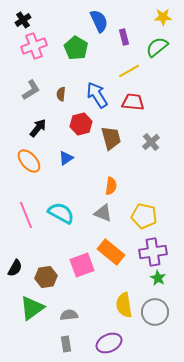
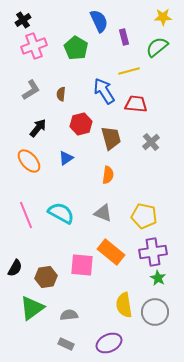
yellow line: rotated 15 degrees clockwise
blue arrow: moved 7 px right, 4 px up
red trapezoid: moved 3 px right, 2 px down
orange semicircle: moved 3 px left, 11 px up
pink square: rotated 25 degrees clockwise
gray rectangle: rotated 56 degrees counterclockwise
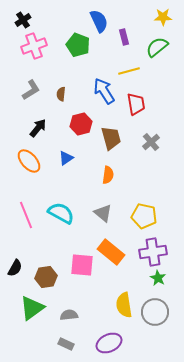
green pentagon: moved 2 px right, 3 px up; rotated 10 degrees counterclockwise
red trapezoid: rotated 75 degrees clockwise
gray triangle: rotated 18 degrees clockwise
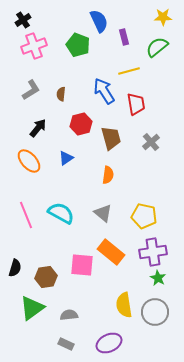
black semicircle: rotated 12 degrees counterclockwise
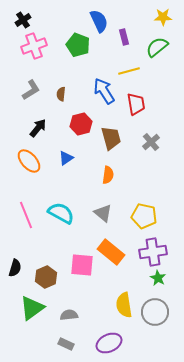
brown hexagon: rotated 15 degrees counterclockwise
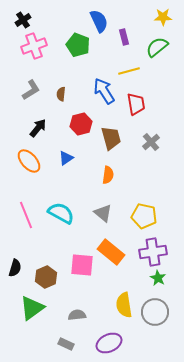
gray semicircle: moved 8 px right
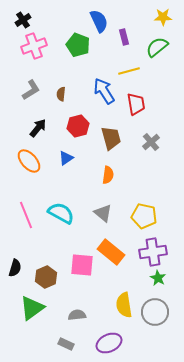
red hexagon: moved 3 px left, 2 px down
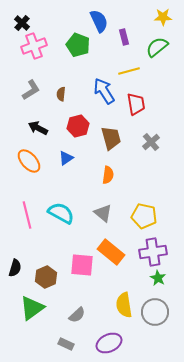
black cross: moved 1 px left, 3 px down; rotated 14 degrees counterclockwise
black arrow: rotated 102 degrees counterclockwise
pink line: moved 1 px right; rotated 8 degrees clockwise
gray semicircle: rotated 144 degrees clockwise
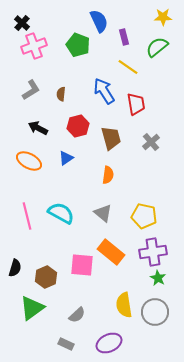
yellow line: moved 1 px left, 4 px up; rotated 50 degrees clockwise
orange ellipse: rotated 20 degrees counterclockwise
pink line: moved 1 px down
